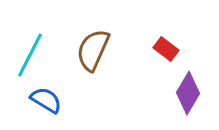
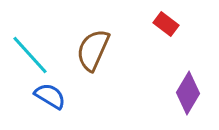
red rectangle: moved 25 px up
cyan line: rotated 69 degrees counterclockwise
blue semicircle: moved 4 px right, 4 px up
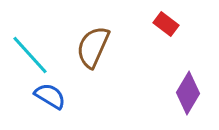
brown semicircle: moved 3 px up
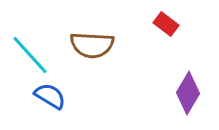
brown semicircle: moved 1 px left, 2 px up; rotated 111 degrees counterclockwise
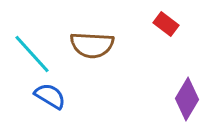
cyan line: moved 2 px right, 1 px up
purple diamond: moved 1 px left, 6 px down
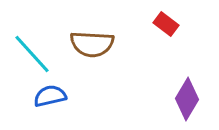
brown semicircle: moved 1 px up
blue semicircle: rotated 44 degrees counterclockwise
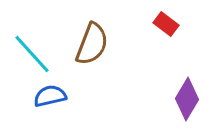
brown semicircle: rotated 72 degrees counterclockwise
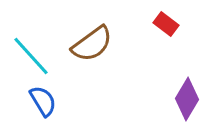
brown semicircle: rotated 33 degrees clockwise
cyan line: moved 1 px left, 2 px down
blue semicircle: moved 7 px left, 5 px down; rotated 72 degrees clockwise
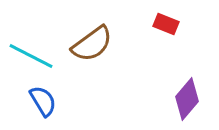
red rectangle: rotated 15 degrees counterclockwise
cyan line: rotated 21 degrees counterclockwise
purple diamond: rotated 9 degrees clockwise
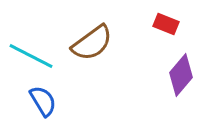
brown semicircle: moved 1 px up
purple diamond: moved 6 px left, 24 px up
